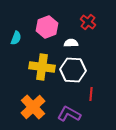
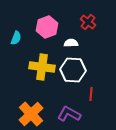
orange cross: moved 2 px left, 7 px down
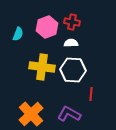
red cross: moved 16 px left; rotated 28 degrees counterclockwise
cyan semicircle: moved 2 px right, 4 px up
